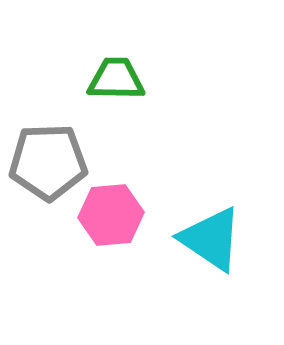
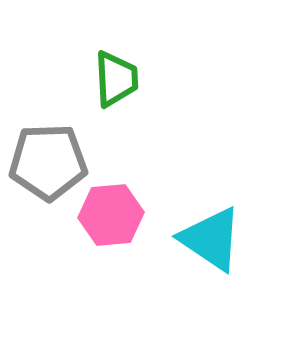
green trapezoid: rotated 86 degrees clockwise
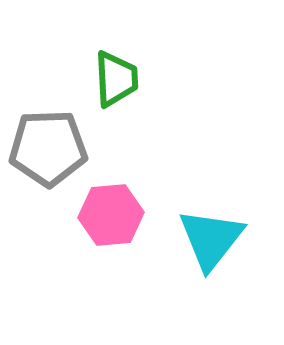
gray pentagon: moved 14 px up
cyan triangle: rotated 34 degrees clockwise
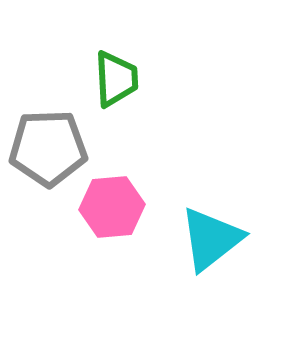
pink hexagon: moved 1 px right, 8 px up
cyan triangle: rotated 14 degrees clockwise
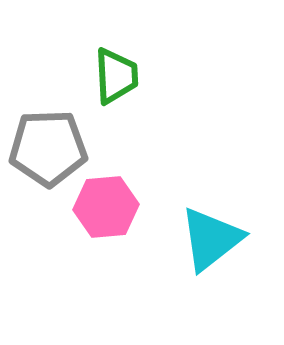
green trapezoid: moved 3 px up
pink hexagon: moved 6 px left
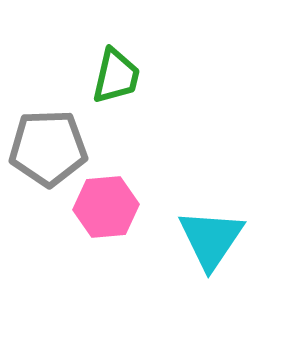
green trapezoid: rotated 16 degrees clockwise
cyan triangle: rotated 18 degrees counterclockwise
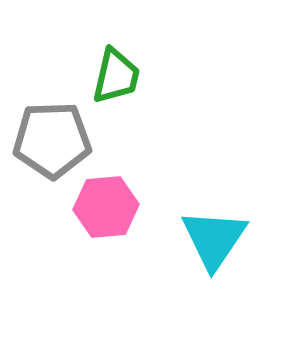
gray pentagon: moved 4 px right, 8 px up
cyan triangle: moved 3 px right
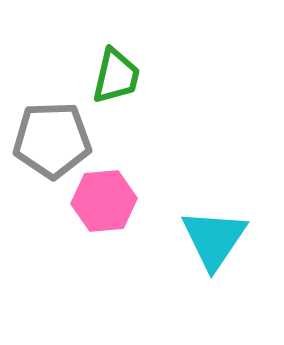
pink hexagon: moved 2 px left, 6 px up
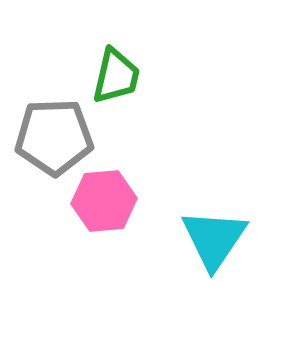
gray pentagon: moved 2 px right, 3 px up
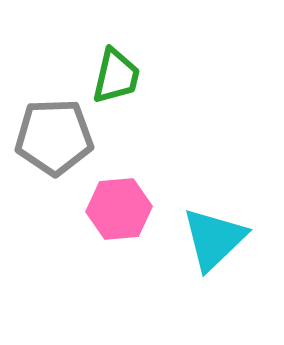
pink hexagon: moved 15 px right, 8 px down
cyan triangle: rotated 12 degrees clockwise
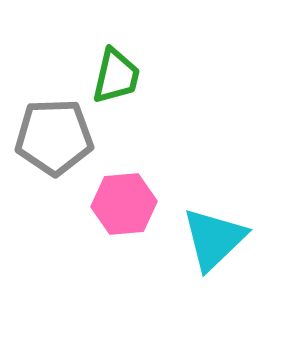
pink hexagon: moved 5 px right, 5 px up
